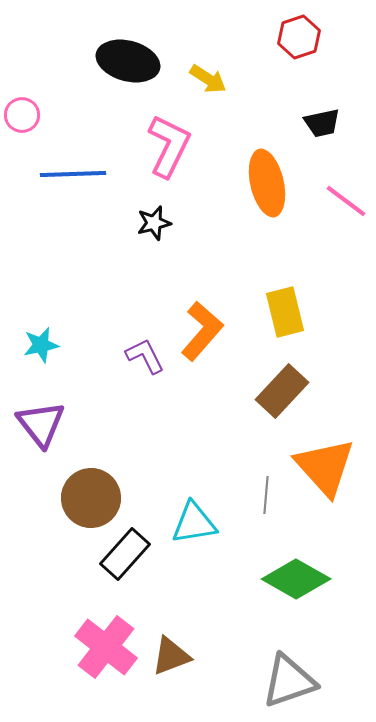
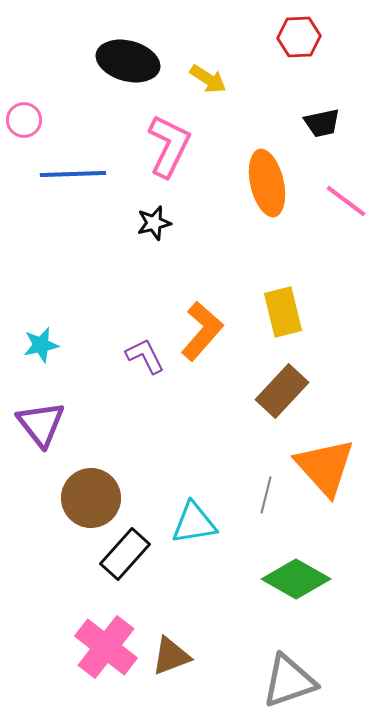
red hexagon: rotated 15 degrees clockwise
pink circle: moved 2 px right, 5 px down
yellow rectangle: moved 2 px left
gray line: rotated 9 degrees clockwise
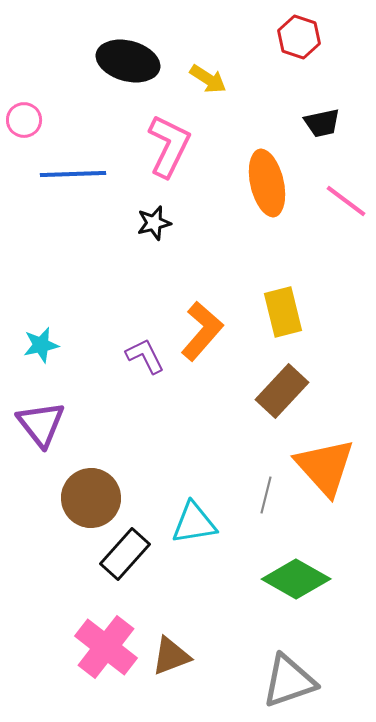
red hexagon: rotated 21 degrees clockwise
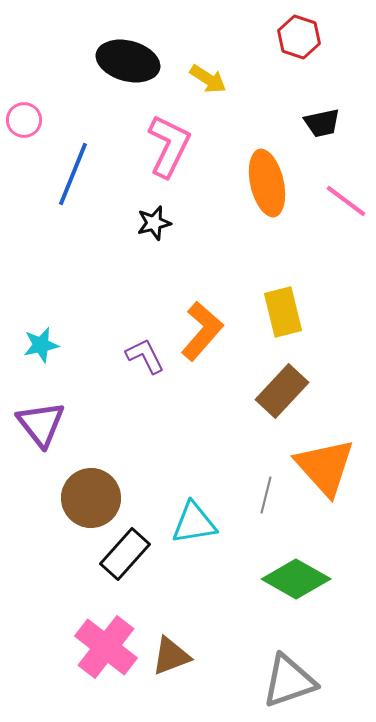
blue line: rotated 66 degrees counterclockwise
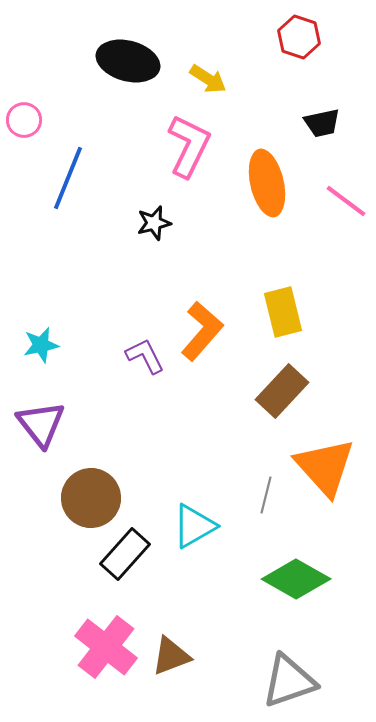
pink L-shape: moved 20 px right
blue line: moved 5 px left, 4 px down
cyan triangle: moved 3 px down; rotated 21 degrees counterclockwise
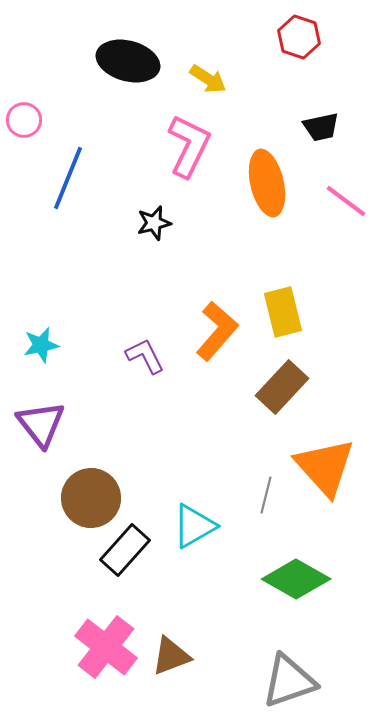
black trapezoid: moved 1 px left, 4 px down
orange L-shape: moved 15 px right
brown rectangle: moved 4 px up
black rectangle: moved 4 px up
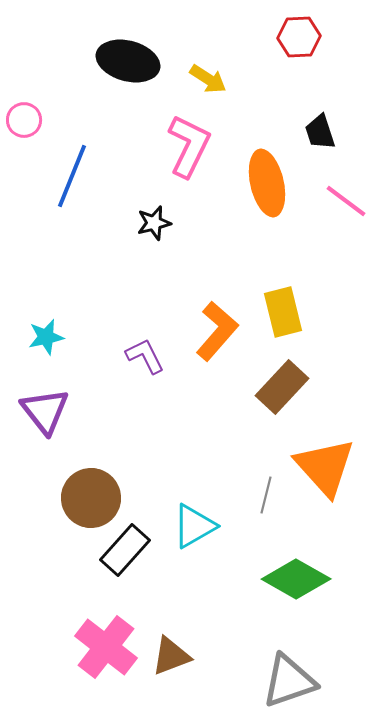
red hexagon: rotated 21 degrees counterclockwise
black trapezoid: moved 1 px left, 5 px down; rotated 84 degrees clockwise
blue line: moved 4 px right, 2 px up
cyan star: moved 5 px right, 8 px up
purple triangle: moved 4 px right, 13 px up
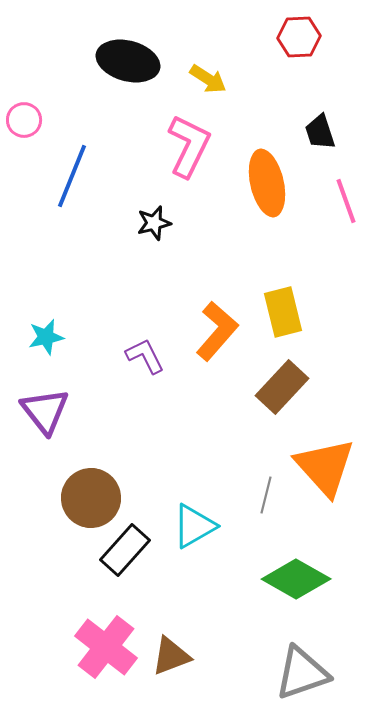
pink line: rotated 33 degrees clockwise
gray triangle: moved 13 px right, 8 px up
